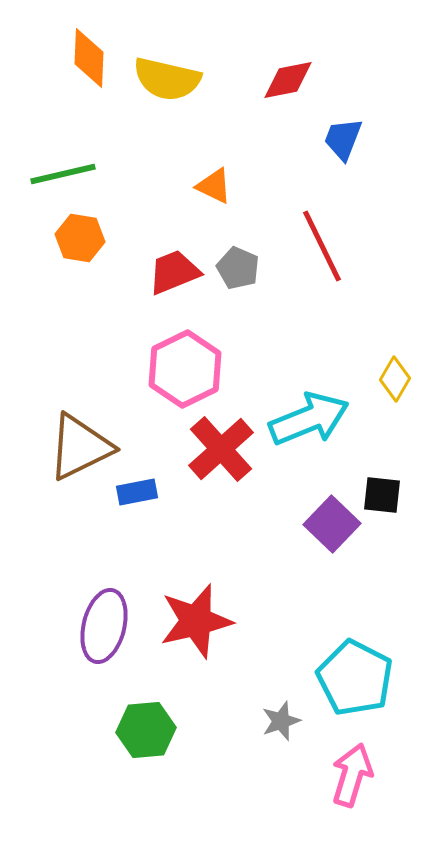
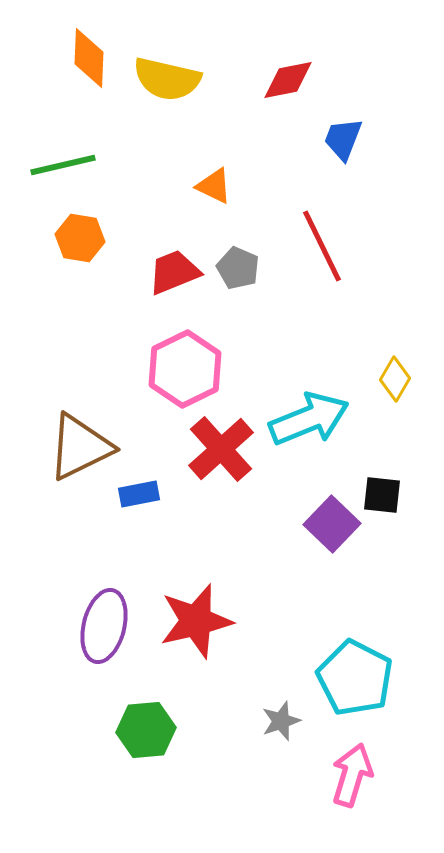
green line: moved 9 px up
blue rectangle: moved 2 px right, 2 px down
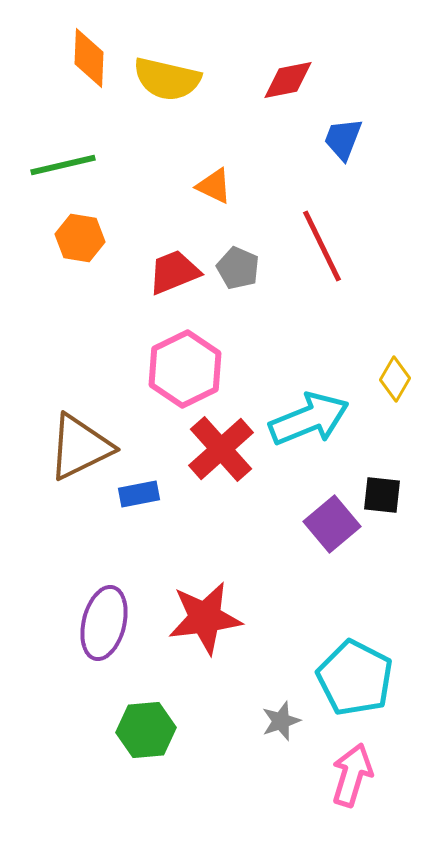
purple square: rotated 6 degrees clockwise
red star: moved 9 px right, 3 px up; rotated 6 degrees clockwise
purple ellipse: moved 3 px up
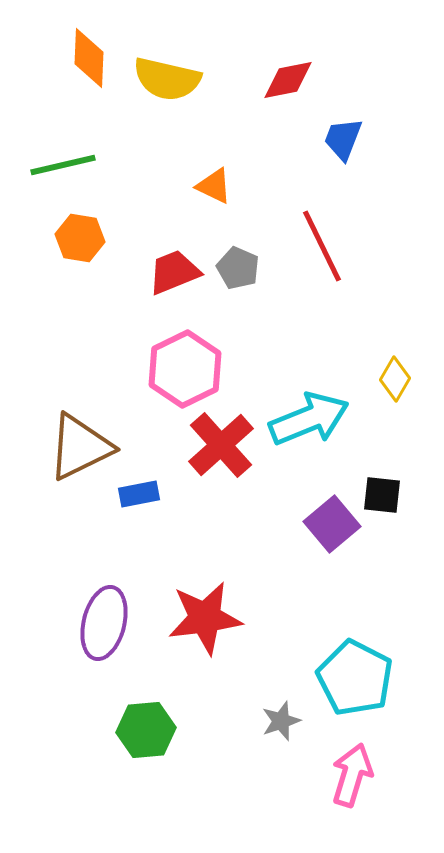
red cross: moved 4 px up
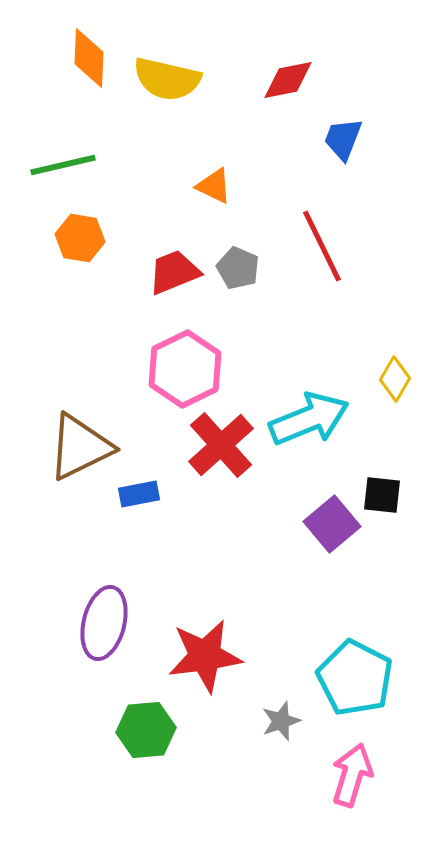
red star: moved 38 px down
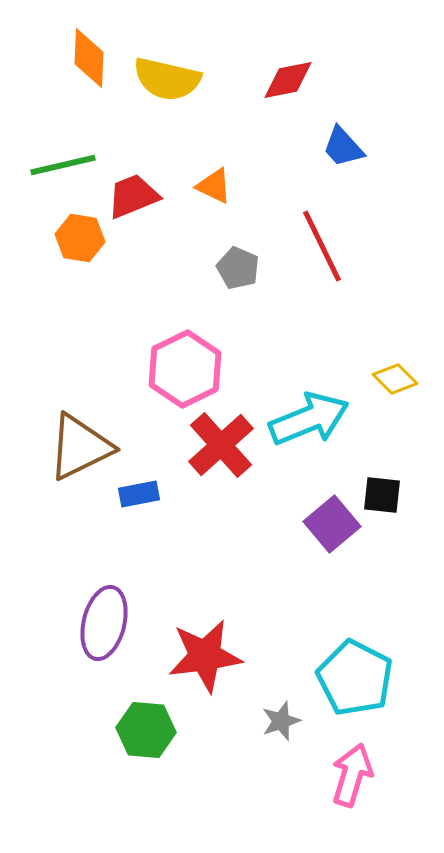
blue trapezoid: moved 8 px down; rotated 63 degrees counterclockwise
red trapezoid: moved 41 px left, 76 px up
yellow diamond: rotated 75 degrees counterclockwise
green hexagon: rotated 10 degrees clockwise
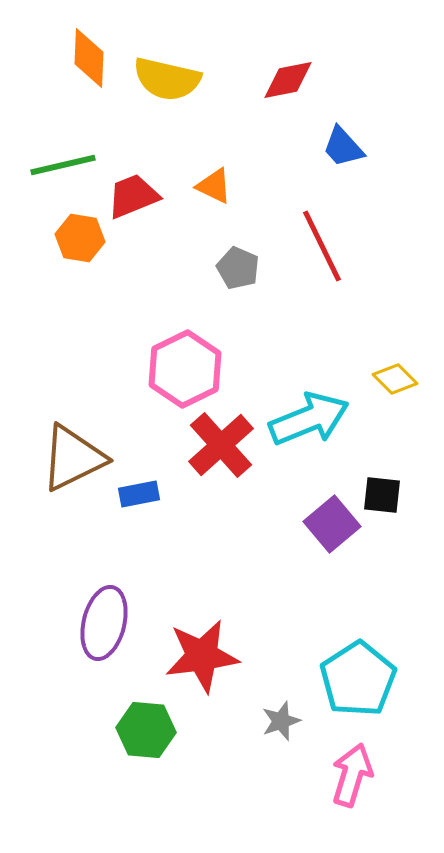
brown triangle: moved 7 px left, 11 px down
red star: moved 3 px left
cyan pentagon: moved 3 px right, 1 px down; rotated 12 degrees clockwise
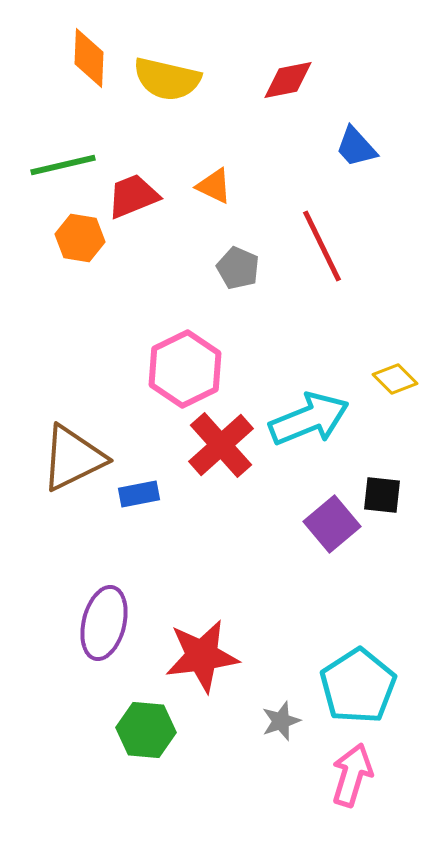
blue trapezoid: moved 13 px right
cyan pentagon: moved 7 px down
